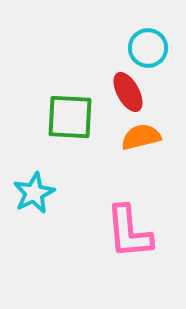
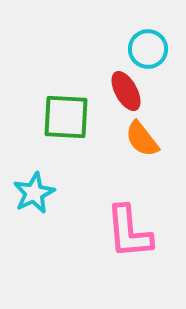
cyan circle: moved 1 px down
red ellipse: moved 2 px left, 1 px up
green square: moved 4 px left
orange semicircle: moved 1 px right, 2 px down; rotated 114 degrees counterclockwise
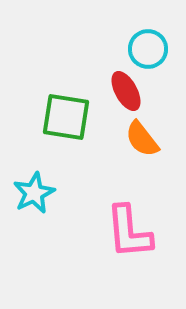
green square: rotated 6 degrees clockwise
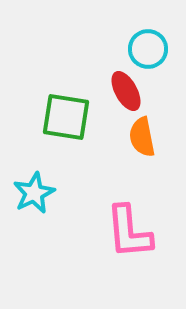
orange semicircle: moved 2 px up; rotated 27 degrees clockwise
